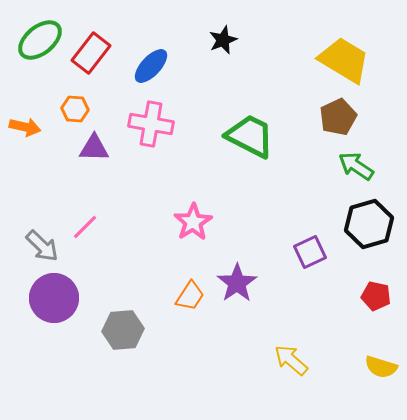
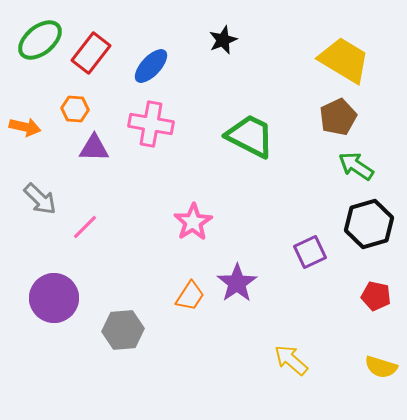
gray arrow: moved 2 px left, 47 px up
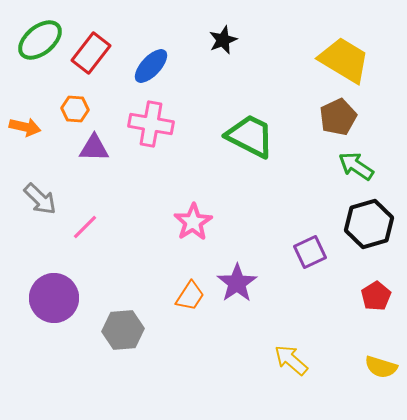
red pentagon: rotated 28 degrees clockwise
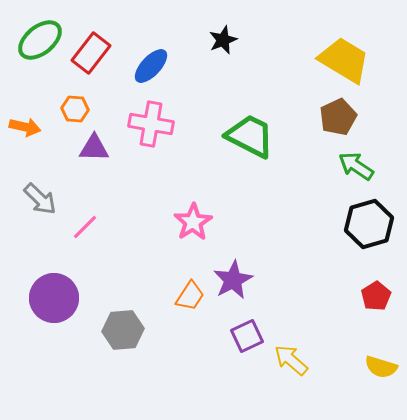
purple square: moved 63 px left, 84 px down
purple star: moved 4 px left, 3 px up; rotated 6 degrees clockwise
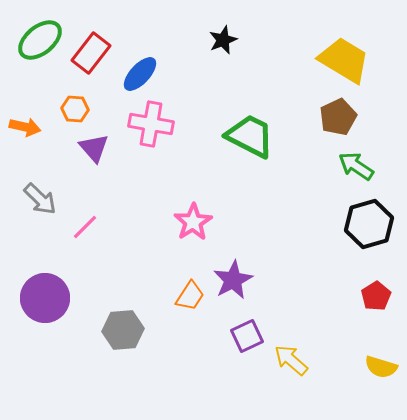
blue ellipse: moved 11 px left, 8 px down
purple triangle: rotated 48 degrees clockwise
purple circle: moved 9 px left
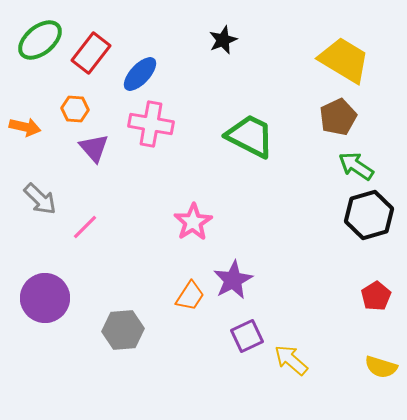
black hexagon: moved 9 px up
